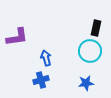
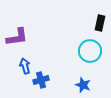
black rectangle: moved 4 px right, 5 px up
blue arrow: moved 21 px left, 8 px down
blue star: moved 3 px left, 2 px down; rotated 28 degrees clockwise
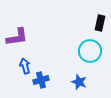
blue star: moved 4 px left, 3 px up
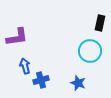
blue star: moved 1 px left, 1 px down
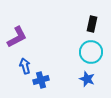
black rectangle: moved 8 px left, 1 px down
purple L-shape: rotated 20 degrees counterclockwise
cyan circle: moved 1 px right, 1 px down
blue star: moved 9 px right, 4 px up
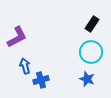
black rectangle: rotated 21 degrees clockwise
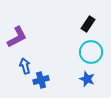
black rectangle: moved 4 px left
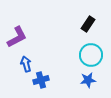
cyan circle: moved 3 px down
blue arrow: moved 1 px right, 2 px up
blue star: moved 1 px right, 1 px down; rotated 28 degrees counterclockwise
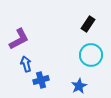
purple L-shape: moved 2 px right, 2 px down
blue star: moved 9 px left, 6 px down; rotated 21 degrees counterclockwise
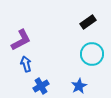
black rectangle: moved 2 px up; rotated 21 degrees clockwise
purple L-shape: moved 2 px right, 1 px down
cyan circle: moved 1 px right, 1 px up
blue cross: moved 6 px down; rotated 14 degrees counterclockwise
